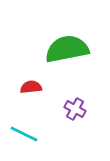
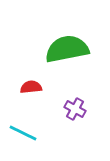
cyan line: moved 1 px left, 1 px up
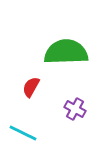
green semicircle: moved 1 px left, 3 px down; rotated 9 degrees clockwise
red semicircle: rotated 55 degrees counterclockwise
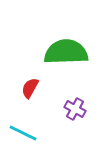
red semicircle: moved 1 px left, 1 px down
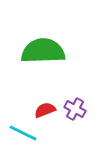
green semicircle: moved 23 px left, 1 px up
red semicircle: moved 15 px right, 22 px down; rotated 40 degrees clockwise
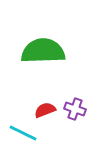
purple cross: rotated 10 degrees counterclockwise
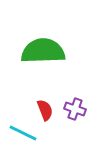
red semicircle: rotated 90 degrees clockwise
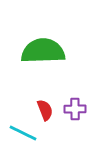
purple cross: rotated 20 degrees counterclockwise
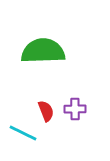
red semicircle: moved 1 px right, 1 px down
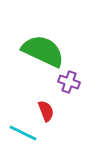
green semicircle: rotated 27 degrees clockwise
purple cross: moved 6 px left, 27 px up; rotated 20 degrees clockwise
